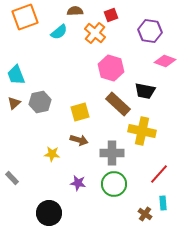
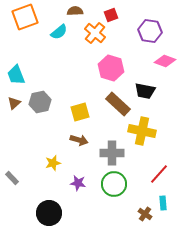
yellow star: moved 1 px right, 9 px down; rotated 21 degrees counterclockwise
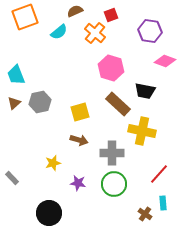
brown semicircle: rotated 21 degrees counterclockwise
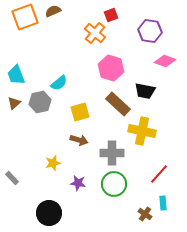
brown semicircle: moved 22 px left
cyan semicircle: moved 51 px down
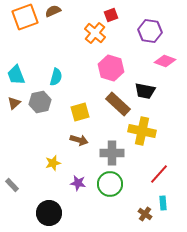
cyan semicircle: moved 3 px left, 6 px up; rotated 36 degrees counterclockwise
gray rectangle: moved 7 px down
green circle: moved 4 px left
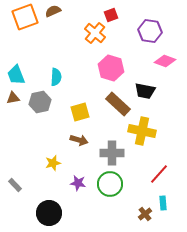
cyan semicircle: rotated 12 degrees counterclockwise
brown triangle: moved 1 px left, 5 px up; rotated 32 degrees clockwise
gray rectangle: moved 3 px right
brown cross: rotated 16 degrees clockwise
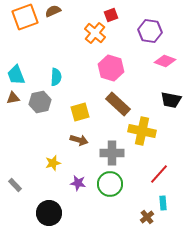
black trapezoid: moved 26 px right, 9 px down
brown cross: moved 2 px right, 3 px down
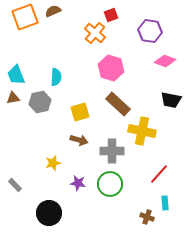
gray cross: moved 2 px up
cyan rectangle: moved 2 px right
brown cross: rotated 32 degrees counterclockwise
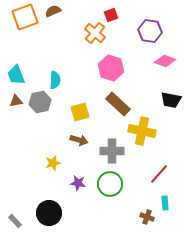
cyan semicircle: moved 1 px left, 3 px down
brown triangle: moved 3 px right, 3 px down
gray rectangle: moved 36 px down
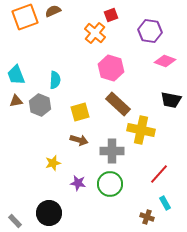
gray hexagon: moved 3 px down; rotated 25 degrees counterclockwise
yellow cross: moved 1 px left, 1 px up
cyan rectangle: rotated 24 degrees counterclockwise
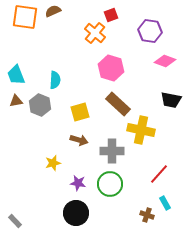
orange square: rotated 28 degrees clockwise
black circle: moved 27 px right
brown cross: moved 2 px up
